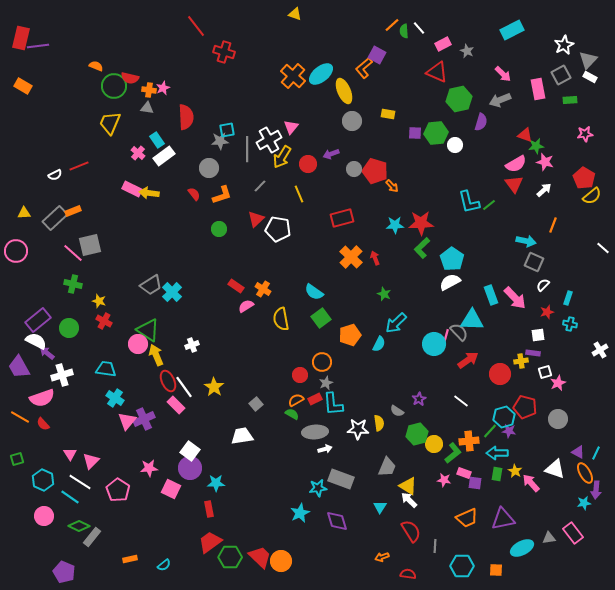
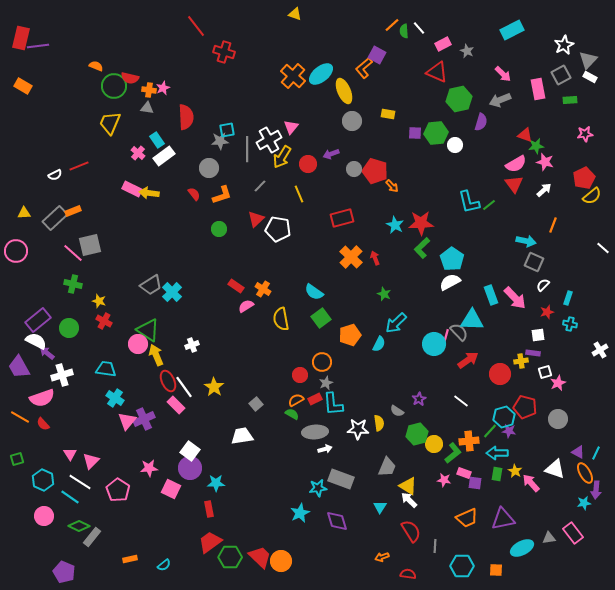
red pentagon at (584, 178): rotated 15 degrees clockwise
cyan star at (395, 225): rotated 30 degrees clockwise
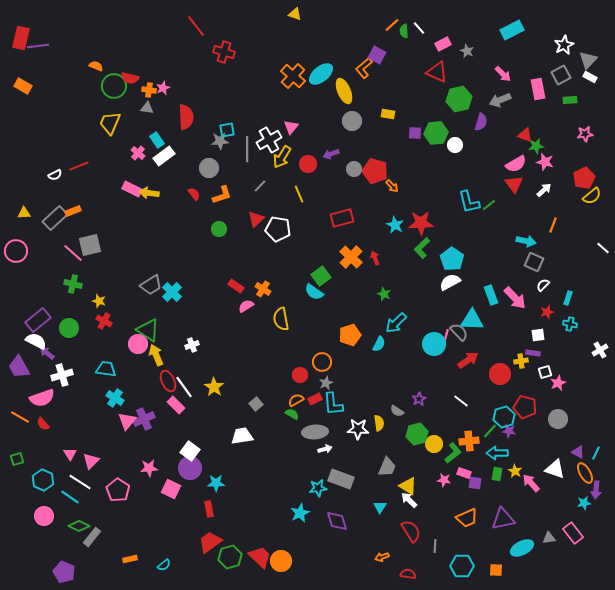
green square at (321, 318): moved 42 px up
green hexagon at (230, 557): rotated 15 degrees counterclockwise
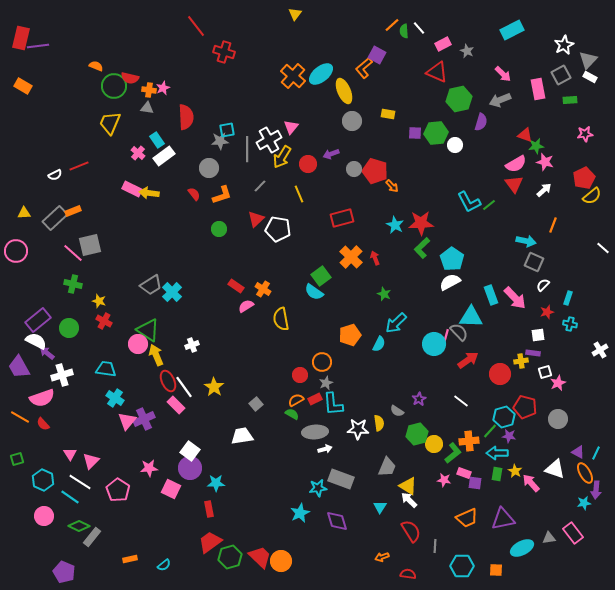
yellow triangle at (295, 14): rotated 48 degrees clockwise
cyan L-shape at (469, 202): rotated 15 degrees counterclockwise
cyan triangle at (472, 320): moved 1 px left, 3 px up
purple star at (509, 431): moved 5 px down
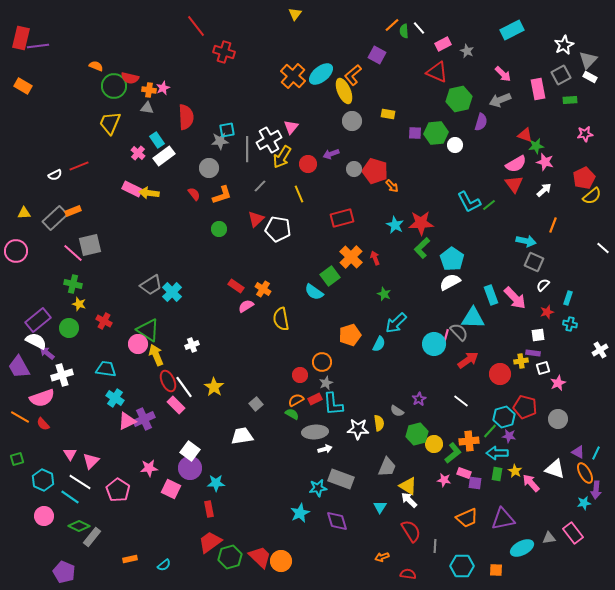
orange L-shape at (364, 68): moved 11 px left, 7 px down
green square at (321, 276): moved 9 px right
yellow star at (99, 301): moved 20 px left, 3 px down
cyan triangle at (471, 317): moved 2 px right, 1 px down
white square at (545, 372): moved 2 px left, 4 px up
pink triangle at (127, 421): rotated 24 degrees clockwise
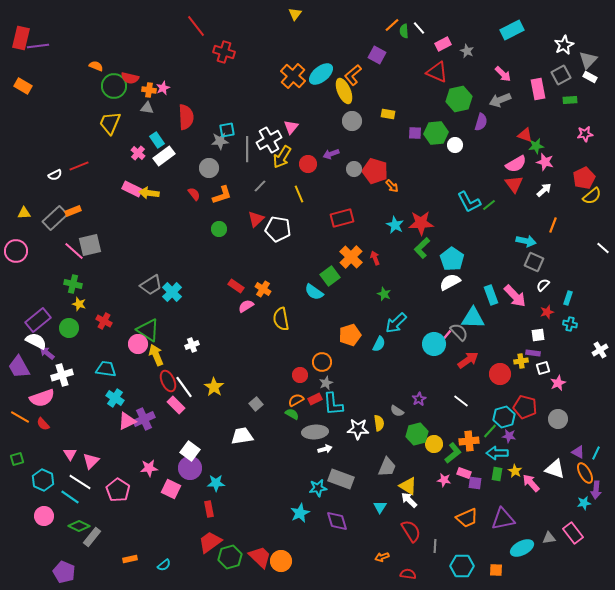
pink line at (73, 253): moved 1 px right, 2 px up
pink arrow at (515, 298): moved 2 px up
pink line at (446, 336): rotated 24 degrees clockwise
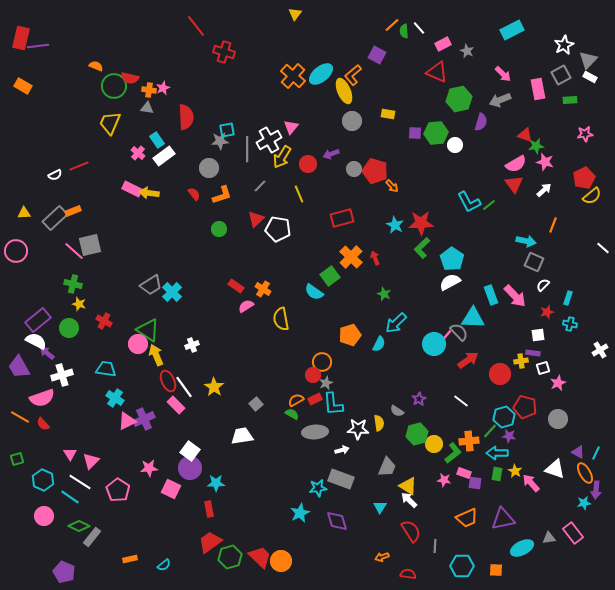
red circle at (300, 375): moved 13 px right
white arrow at (325, 449): moved 17 px right, 1 px down
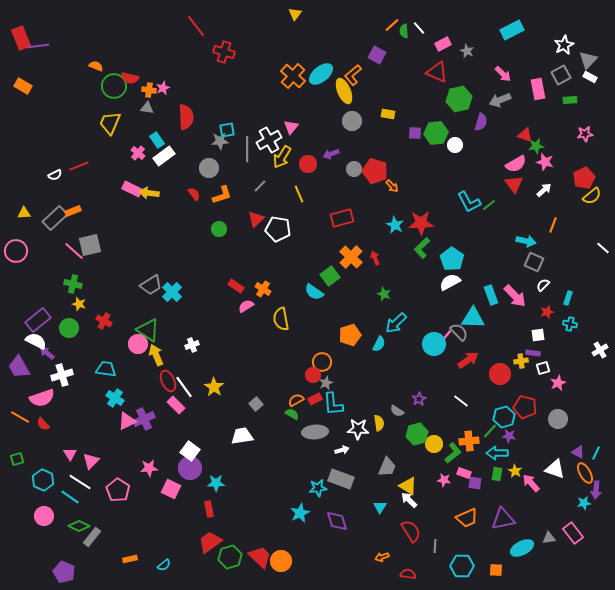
red rectangle at (21, 38): rotated 35 degrees counterclockwise
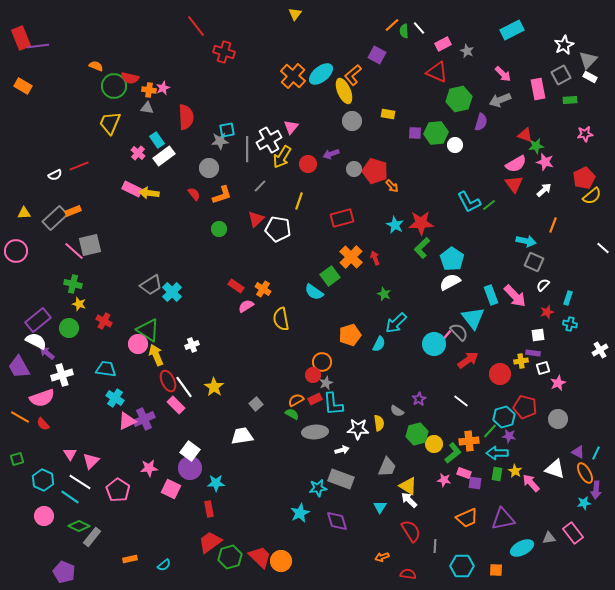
yellow line at (299, 194): moved 7 px down; rotated 42 degrees clockwise
cyan triangle at (473, 318): rotated 50 degrees clockwise
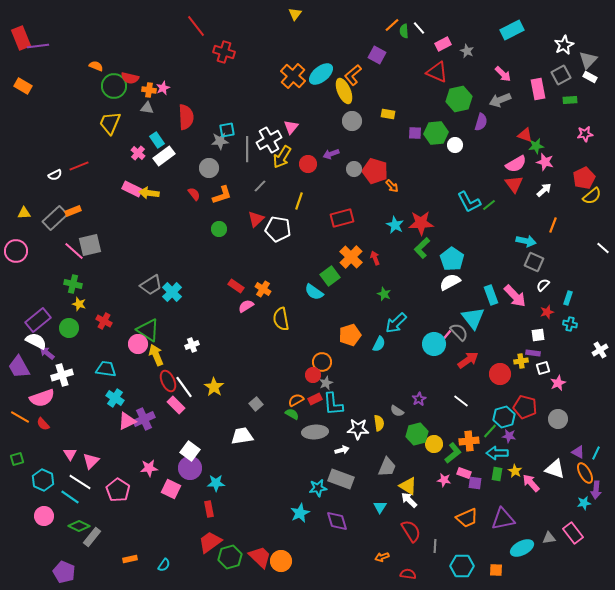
cyan semicircle at (164, 565): rotated 16 degrees counterclockwise
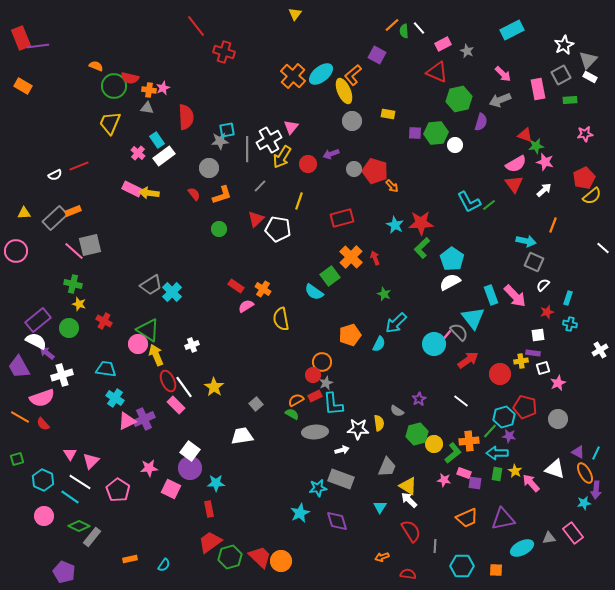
red rectangle at (315, 399): moved 3 px up
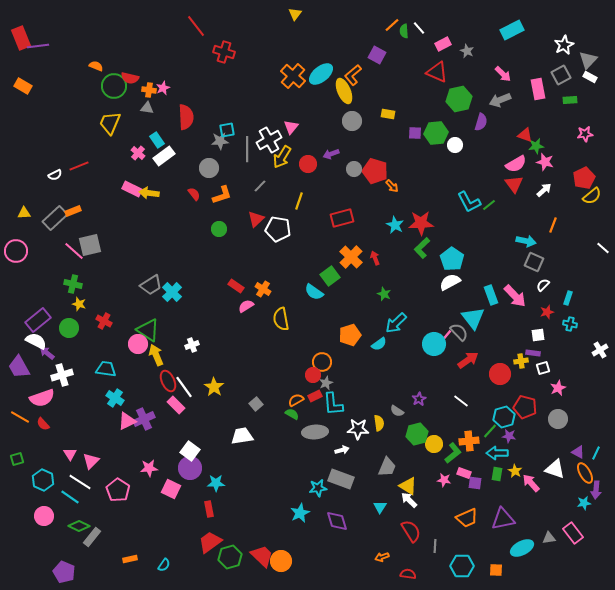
cyan semicircle at (379, 344): rotated 28 degrees clockwise
pink star at (558, 383): moved 5 px down
red trapezoid at (260, 557): moved 2 px right, 1 px up
